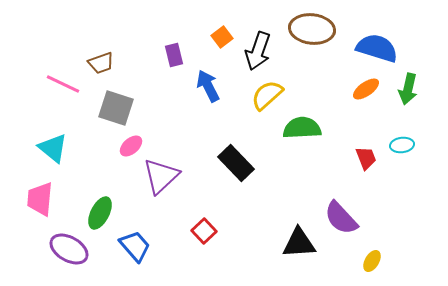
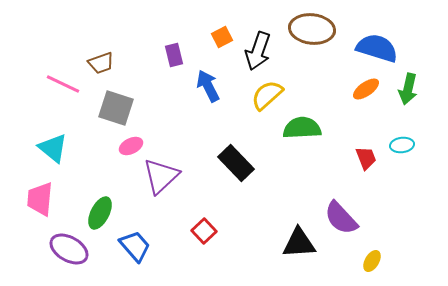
orange square: rotated 10 degrees clockwise
pink ellipse: rotated 15 degrees clockwise
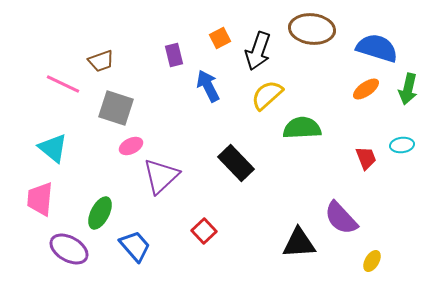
orange square: moved 2 px left, 1 px down
brown trapezoid: moved 2 px up
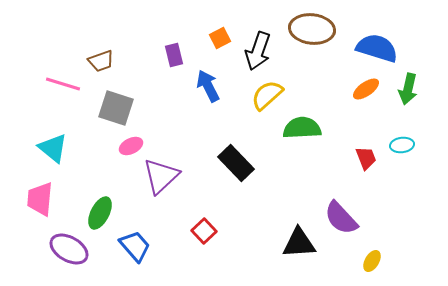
pink line: rotated 8 degrees counterclockwise
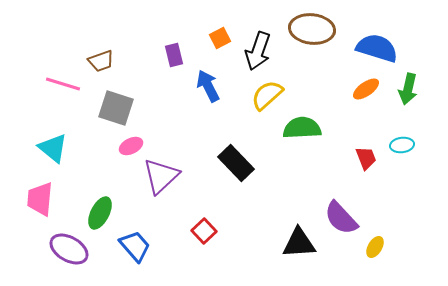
yellow ellipse: moved 3 px right, 14 px up
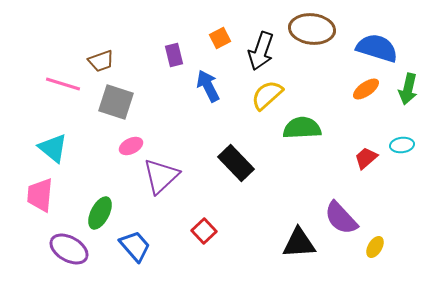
black arrow: moved 3 px right
gray square: moved 6 px up
red trapezoid: rotated 110 degrees counterclockwise
pink trapezoid: moved 4 px up
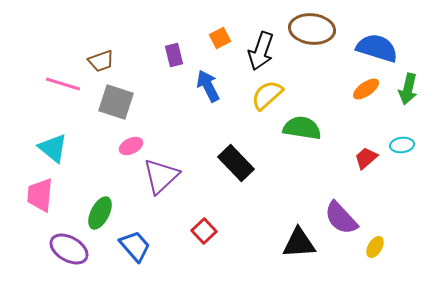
green semicircle: rotated 12 degrees clockwise
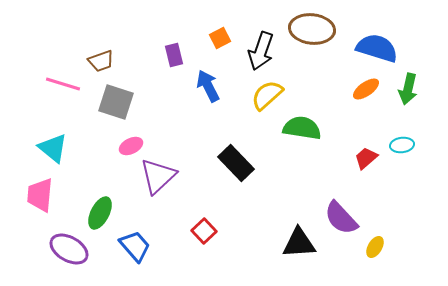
purple triangle: moved 3 px left
